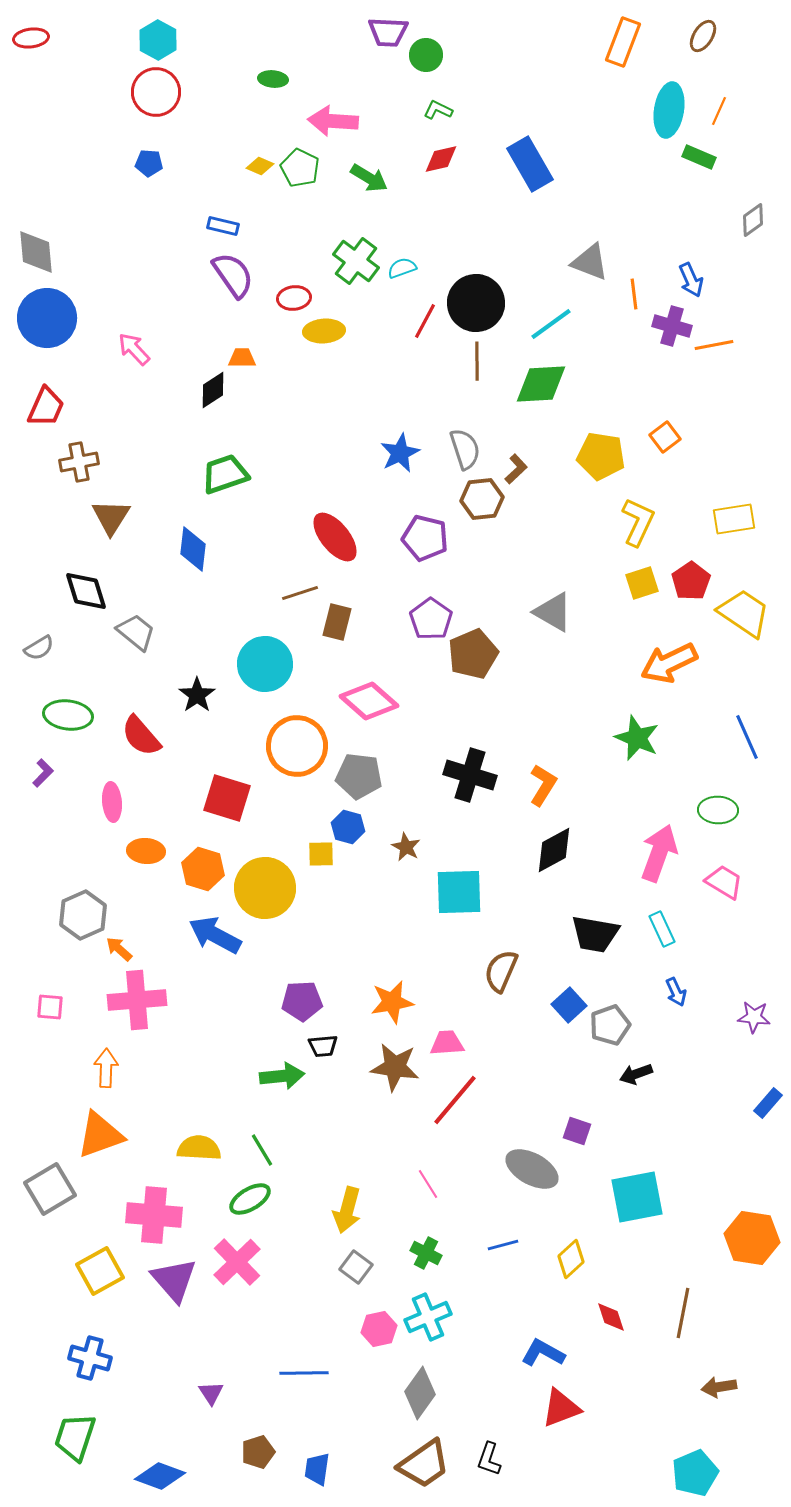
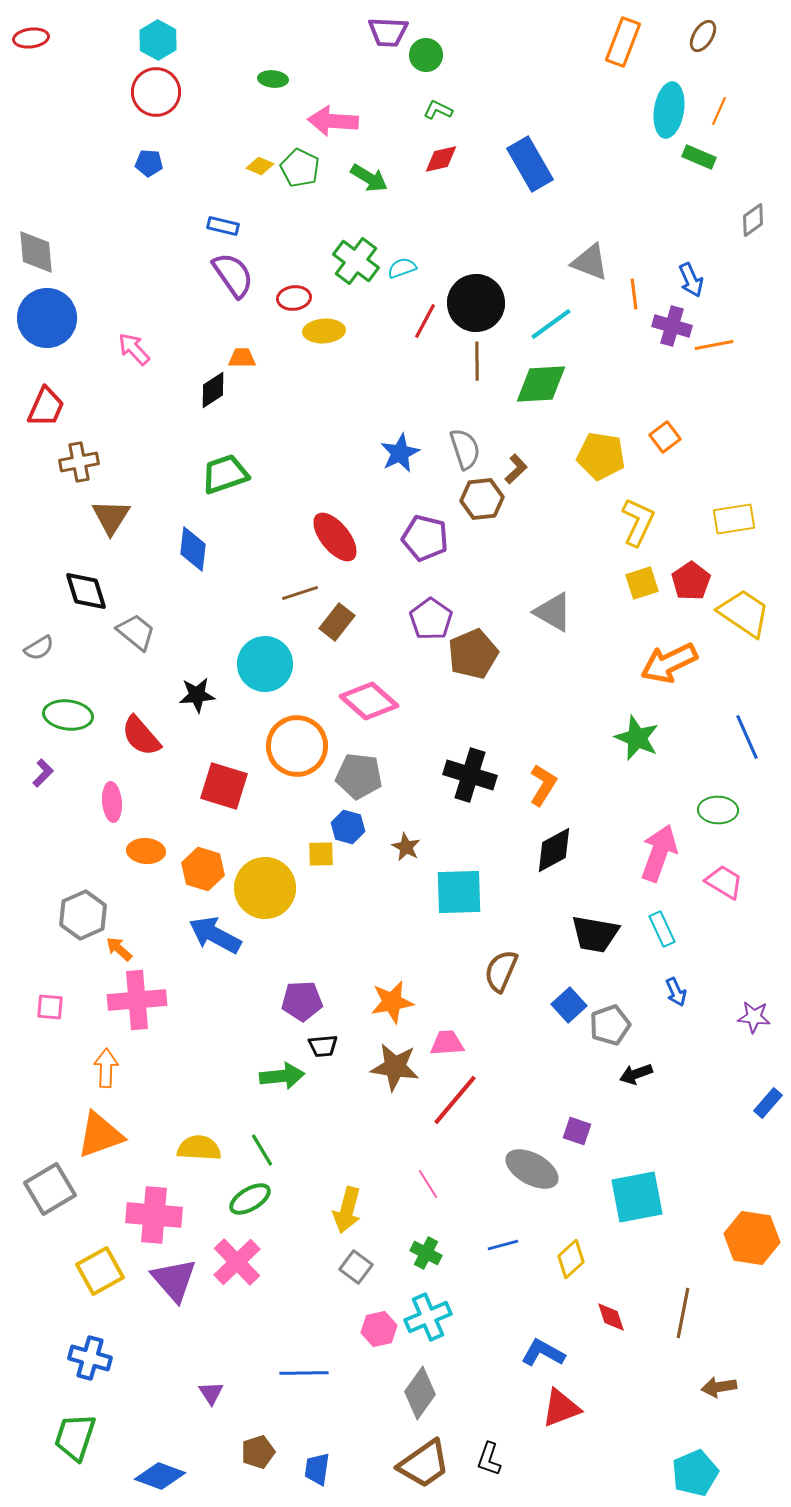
brown rectangle at (337, 622): rotated 24 degrees clockwise
black star at (197, 695): rotated 30 degrees clockwise
red square at (227, 798): moved 3 px left, 12 px up
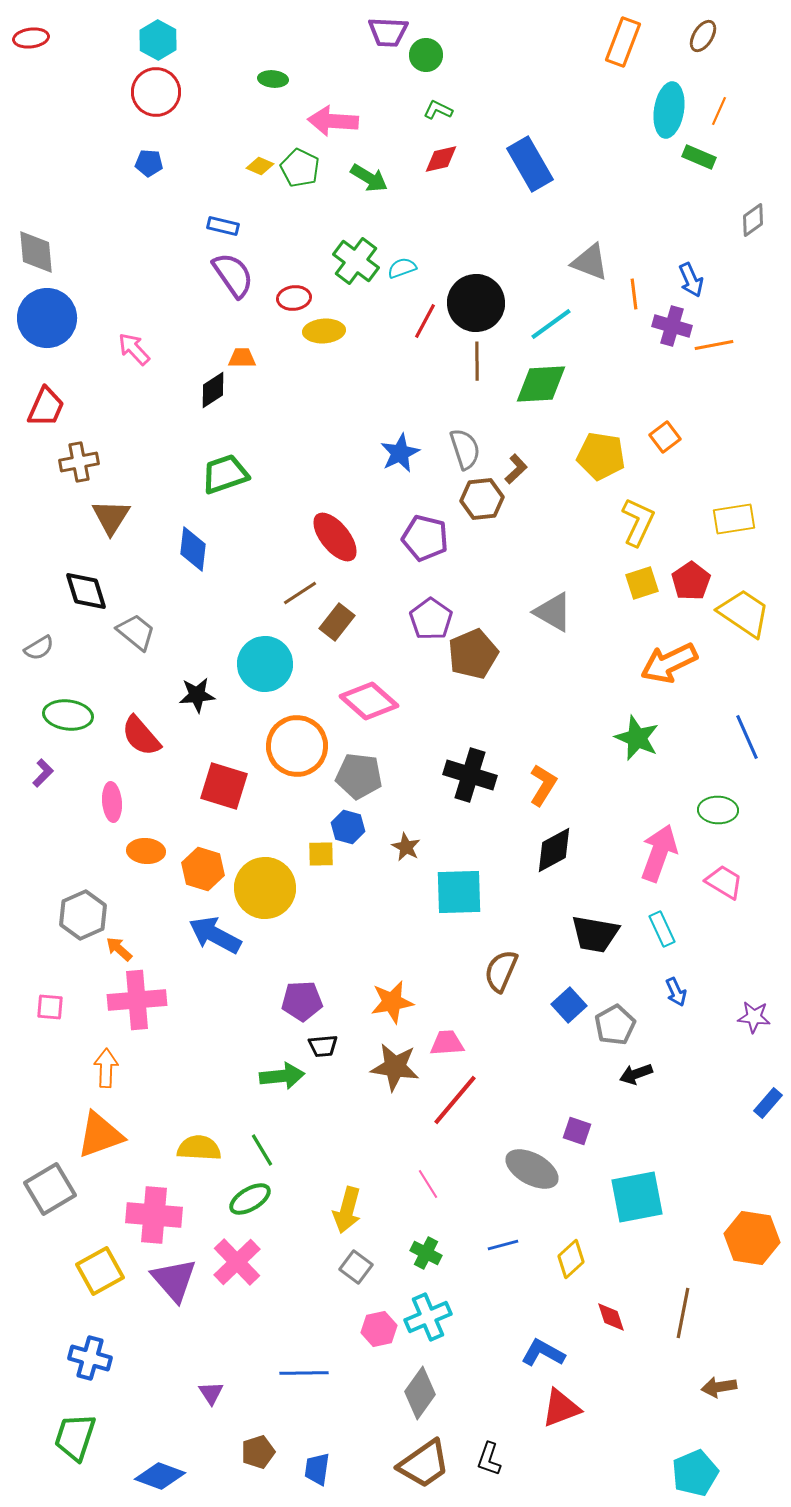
brown line at (300, 593): rotated 15 degrees counterclockwise
gray pentagon at (610, 1025): moved 5 px right; rotated 9 degrees counterclockwise
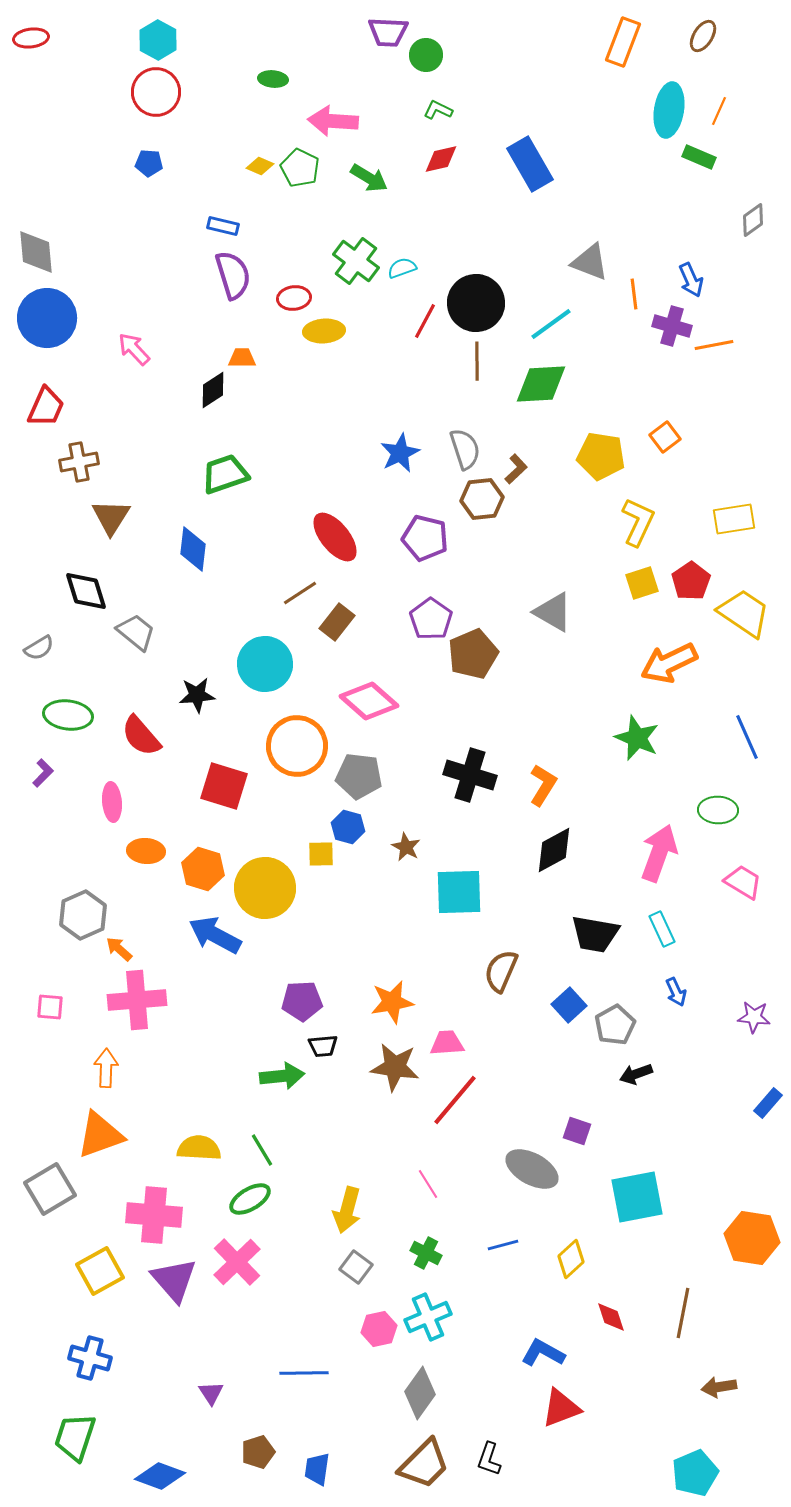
purple semicircle at (233, 275): rotated 18 degrees clockwise
pink trapezoid at (724, 882): moved 19 px right
brown trapezoid at (424, 1464): rotated 10 degrees counterclockwise
